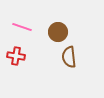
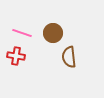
pink line: moved 6 px down
brown circle: moved 5 px left, 1 px down
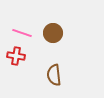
brown semicircle: moved 15 px left, 18 px down
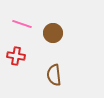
pink line: moved 9 px up
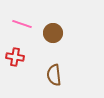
red cross: moved 1 px left, 1 px down
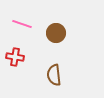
brown circle: moved 3 px right
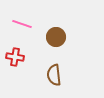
brown circle: moved 4 px down
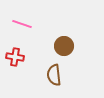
brown circle: moved 8 px right, 9 px down
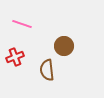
red cross: rotated 30 degrees counterclockwise
brown semicircle: moved 7 px left, 5 px up
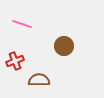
red cross: moved 4 px down
brown semicircle: moved 8 px left, 10 px down; rotated 95 degrees clockwise
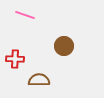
pink line: moved 3 px right, 9 px up
red cross: moved 2 px up; rotated 24 degrees clockwise
